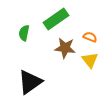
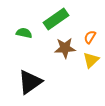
green semicircle: rotated 91 degrees clockwise
orange semicircle: rotated 80 degrees counterclockwise
brown star: rotated 10 degrees counterclockwise
yellow triangle: moved 1 px right; rotated 24 degrees clockwise
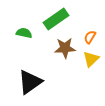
yellow triangle: moved 1 px up
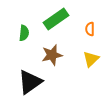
green semicircle: rotated 84 degrees clockwise
orange semicircle: moved 8 px up; rotated 32 degrees counterclockwise
brown star: moved 13 px left, 7 px down; rotated 10 degrees counterclockwise
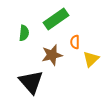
orange semicircle: moved 15 px left, 13 px down
black triangle: moved 1 px right; rotated 36 degrees counterclockwise
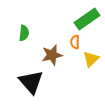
green rectangle: moved 31 px right
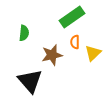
green rectangle: moved 15 px left, 2 px up
yellow triangle: moved 2 px right, 6 px up
black triangle: moved 1 px left, 1 px up
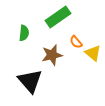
green rectangle: moved 14 px left
orange semicircle: moved 1 px right; rotated 40 degrees counterclockwise
yellow triangle: rotated 36 degrees counterclockwise
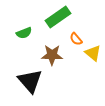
green semicircle: rotated 63 degrees clockwise
orange semicircle: moved 3 px up
brown star: rotated 15 degrees clockwise
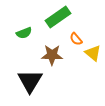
black triangle: rotated 12 degrees clockwise
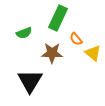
green rectangle: moved 1 px down; rotated 30 degrees counterclockwise
brown star: moved 2 px up
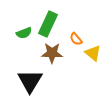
green rectangle: moved 10 px left, 6 px down
